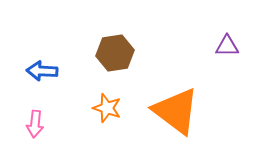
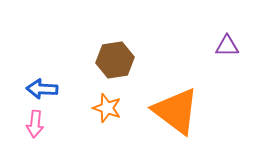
brown hexagon: moved 7 px down
blue arrow: moved 18 px down
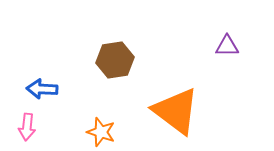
orange star: moved 6 px left, 24 px down
pink arrow: moved 8 px left, 3 px down
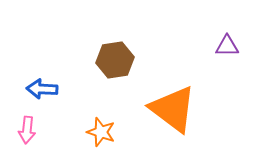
orange triangle: moved 3 px left, 2 px up
pink arrow: moved 3 px down
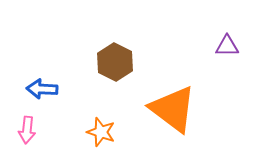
brown hexagon: moved 2 px down; rotated 24 degrees counterclockwise
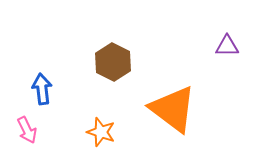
brown hexagon: moved 2 px left
blue arrow: rotated 80 degrees clockwise
pink arrow: rotated 32 degrees counterclockwise
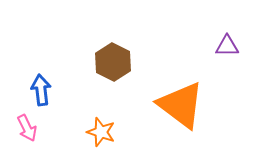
blue arrow: moved 1 px left, 1 px down
orange triangle: moved 8 px right, 4 px up
pink arrow: moved 2 px up
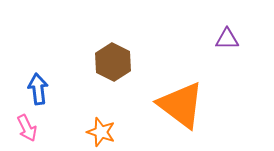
purple triangle: moved 7 px up
blue arrow: moved 3 px left, 1 px up
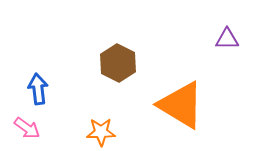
brown hexagon: moved 5 px right, 1 px down
orange triangle: rotated 6 degrees counterclockwise
pink arrow: rotated 28 degrees counterclockwise
orange star: rotated 20 degrees counterclockwise
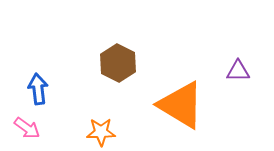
purple triangle: moved 11 px right, 32 px down
